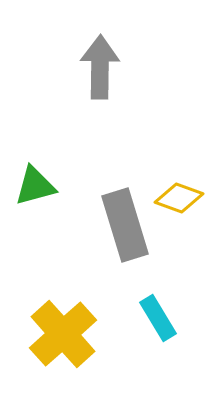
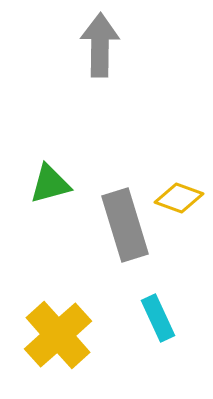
gray arrow: moved 22 px up
green triangle: moved 15 px right, 2 px up
cyan rectangle: rotated 6 degrees clockwise
yellow cross: moved 5 px left, 1 px down
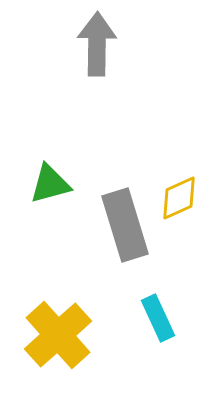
gray arrow: moved 3 px left, 1 px up
yellow diamond: rotated 45 degrees counterclockwise
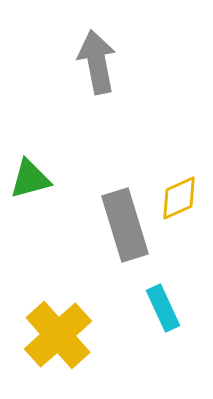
gray arrow: moved 18 px down; rotated 12 degrees counterclockwise
green triangle: moved 20 px left, 5 px up
cyan rectangle: moved 5 px right, 10 px up
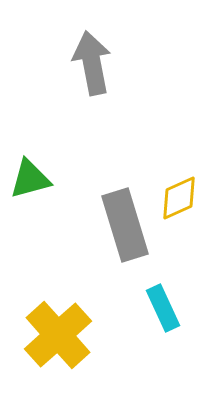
gray arrow: moved 5 px left, 1 px down
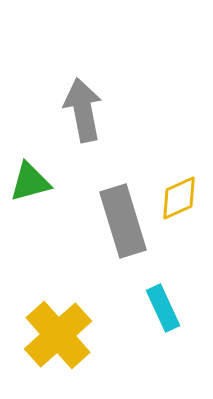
gray arrow: moved 9 px left, 47 px down
green triangle: moved 3 px down
gray rectangle: moved 2 px left, 4 px up
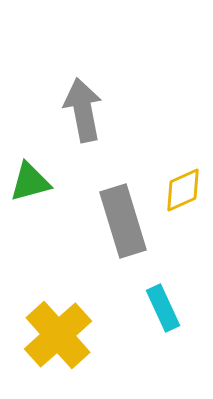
yellow diamond: moved 4 px right, 8 px up
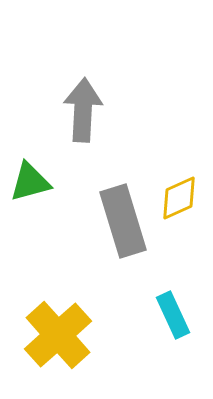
gray arrow: rotated 14 degrees clockwise
yellow diamond: moved 4 px left, 8 px down
cyan rectangle: moved 10 px right, 7 px down
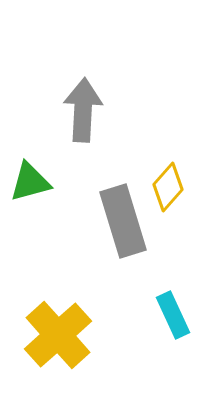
yellow diamond: moved 11 px left, 11 px up; rotated 24 degrees counterclockwise
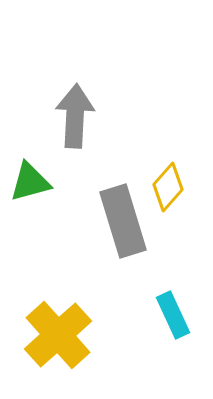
gray arrow: moved 8 px left, 6 px down
